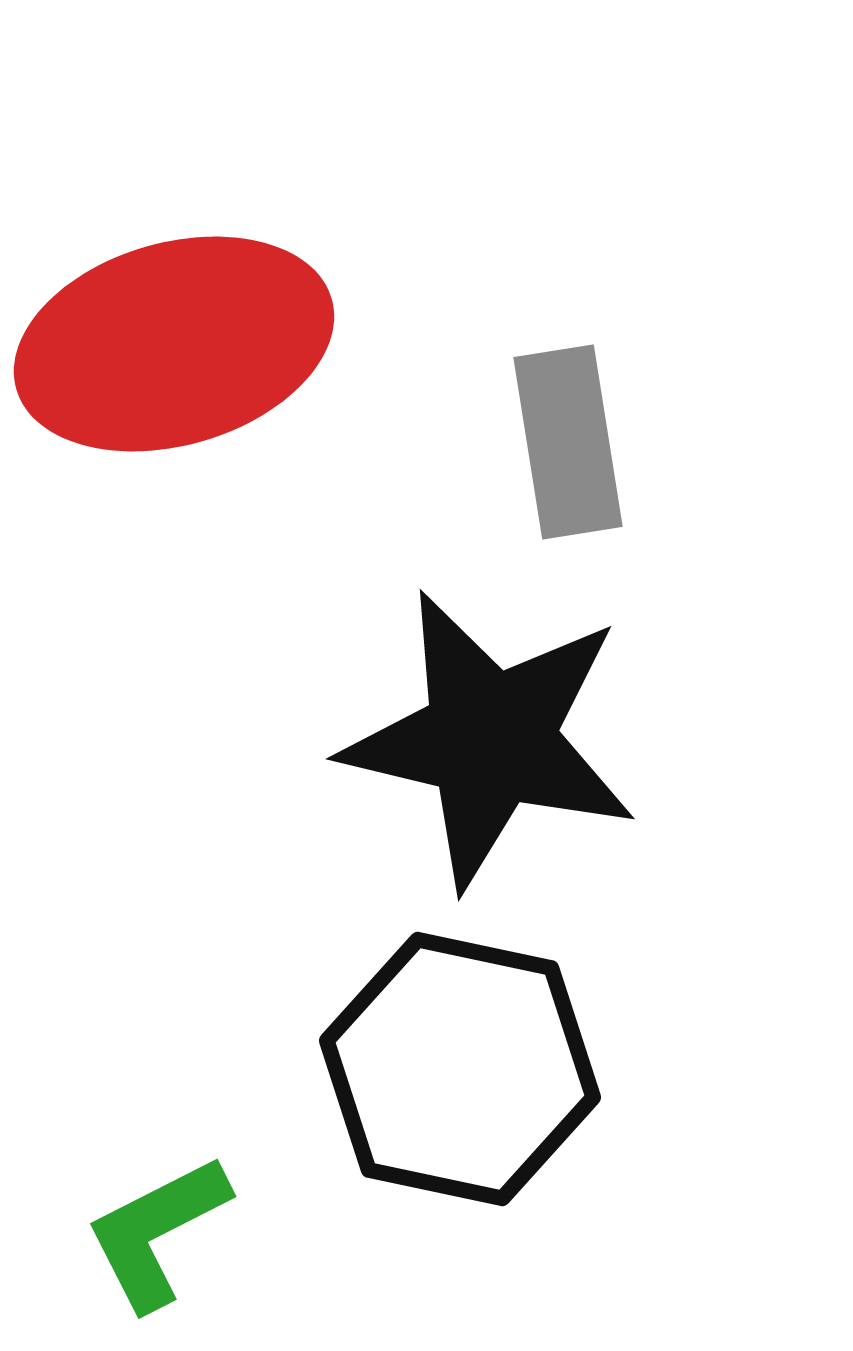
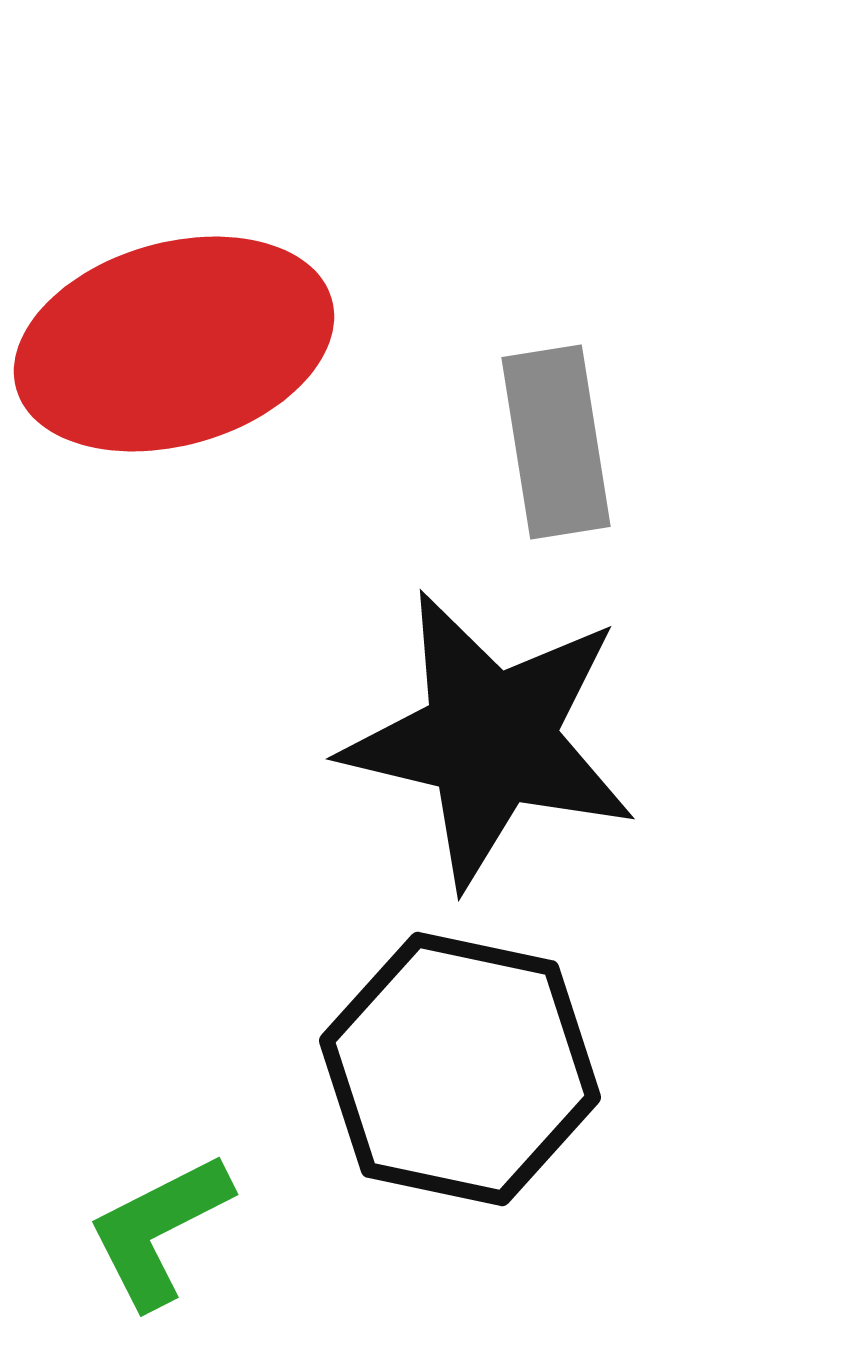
gray rectangle: moved 12 px left
green L-shape: moved 2 px right, 2 px up
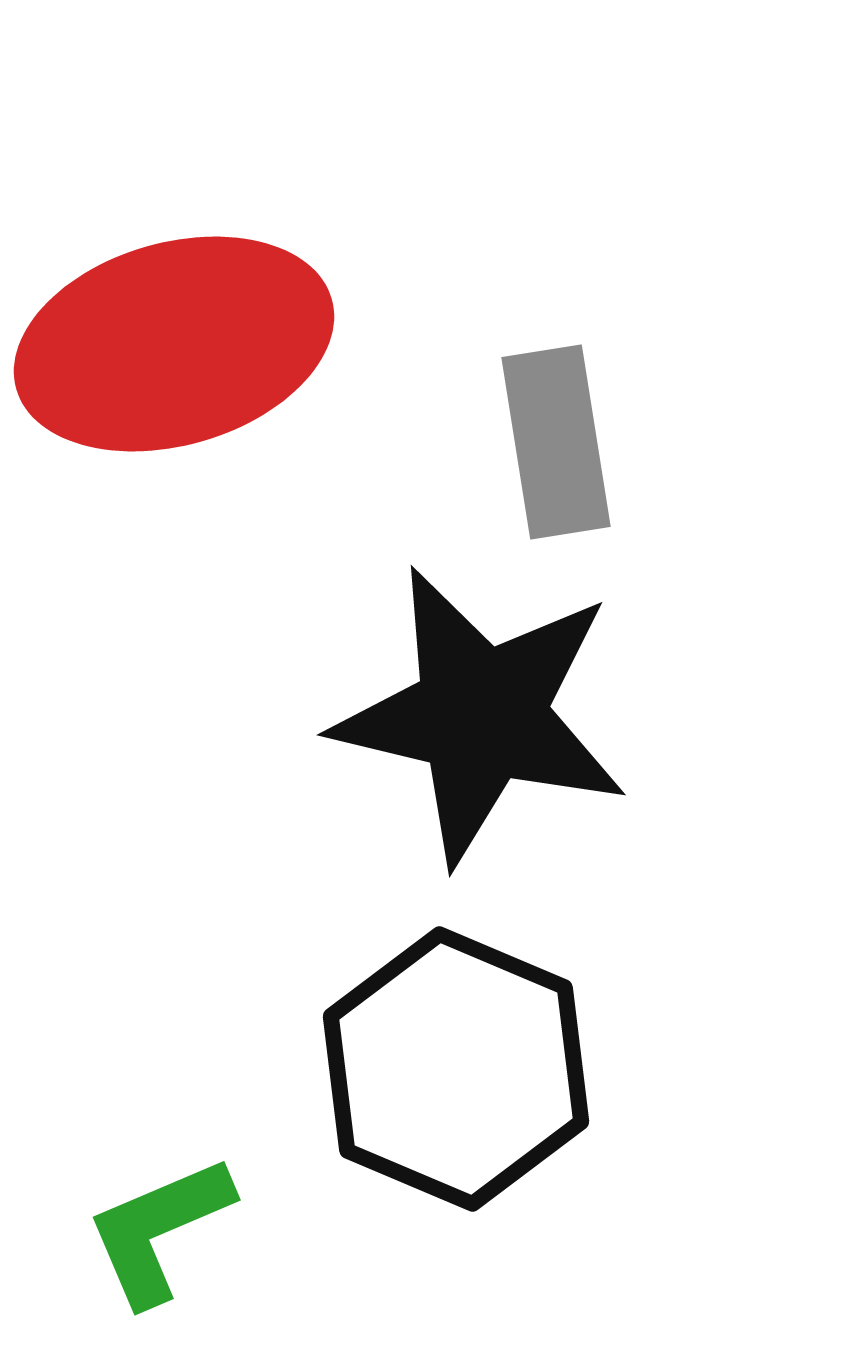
black star: moved 9 px left, 24 px up
black hexagon: moved 4 px left; rotated 11 degrees clockwise
green L-shape: rotated 4 degrees clockwise
